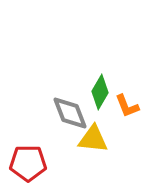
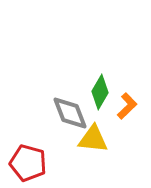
orange L-shape: rotated 112 degrees counterclockwise
red pentagon: rotated 15 degrees clockwise
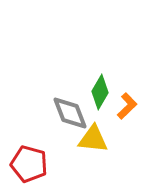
red pentagon: moved 1 px right, 1 px down
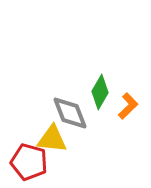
orange L-shape: moved 1 px right
yellow triangle: moved 41 px left
red pentagon: moved 2 px up
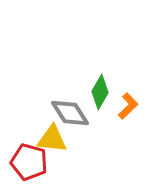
gray diamond: rotated 12 degrees counterclockwise
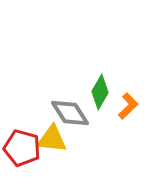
red pentagon: moved 7 px left, 14 px up
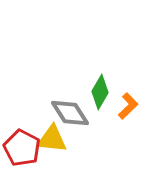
red pentagon: rotated 12 degrees clockwise
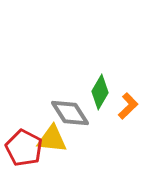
red pentagon: moved 2 px right
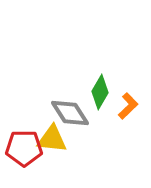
red pentagon: rotated 27 degrees counterclockwise
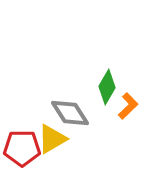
green diamond: moved 7 px right, 5 px up
yellow triangle: rotated 36 degrees counterclockwise
red pentagon: moved 2 px left
